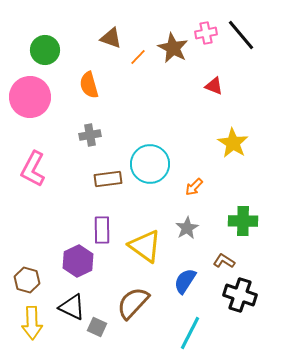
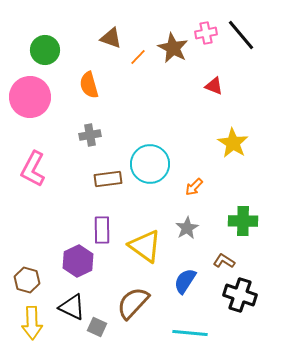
cyan line: rotated 68 degrees clockwise
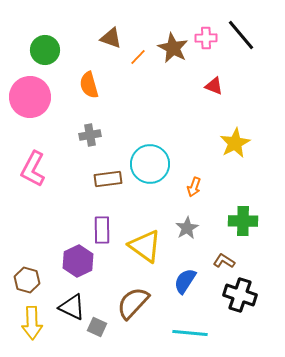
pink cross: moved 5 px down; rotated 10 degrees clockwise
yellow star: moved 2 px right; rotated 12 degrees clockwise
orange arrow: rotated 24 degrees counterclockwise
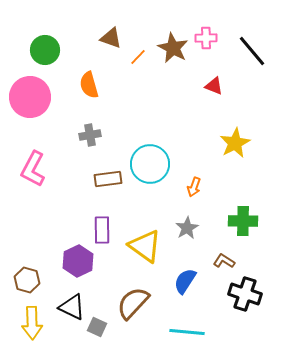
black line: moved 11 px right, 16 px down
black cross: moved 5 px right, 1 px up
cyan line: moved 3 px left, 1 px up
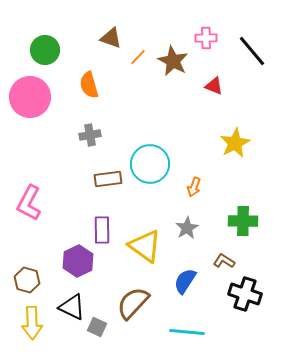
brown star: moved 13 px down
pink L-shape: moved 4 px left, 34 px down
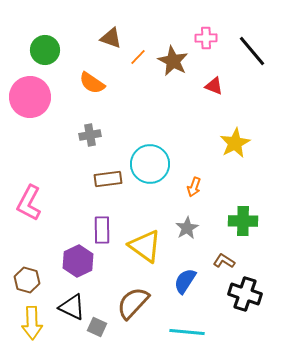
orange semicircle: moved 3 px right, 2 px up; rotated 40 degrees counterclockwise
